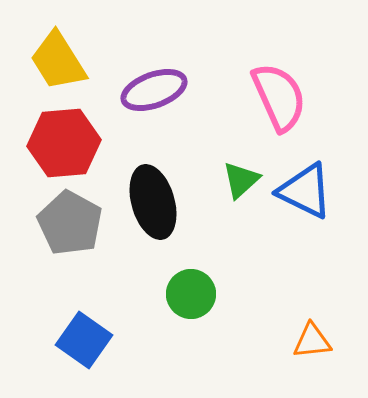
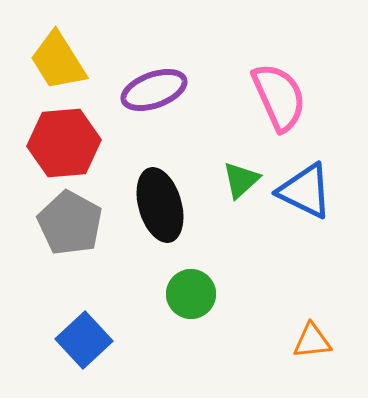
black ellipse: moved 7 px right, 3 px down
blue square: rotated 12 degrees clockwise
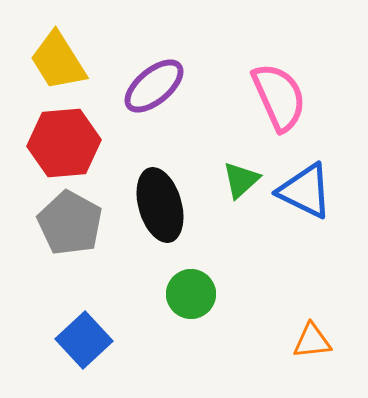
purple ellipse: moved 4 px up; rotated 20 degrees counterclockwise
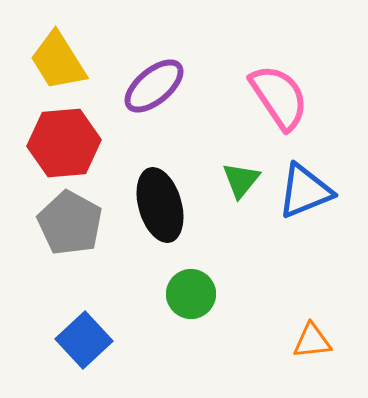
pink semicircle: rotated 10 degrees counterclockwise
green triangle: rotated 9 degrees counterclockwise
blue triangle: rotated 48 degrees counterclockwise
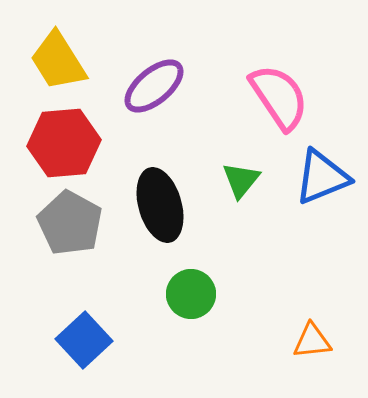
blue triangle: moved 17 px right, 14 px up
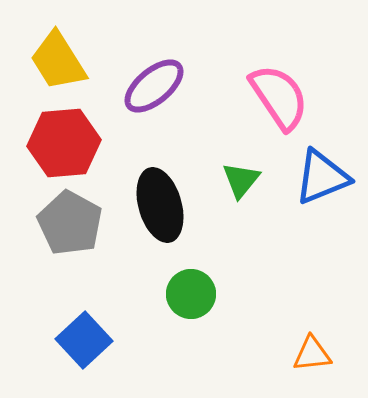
orange triangle: moved 13 px down
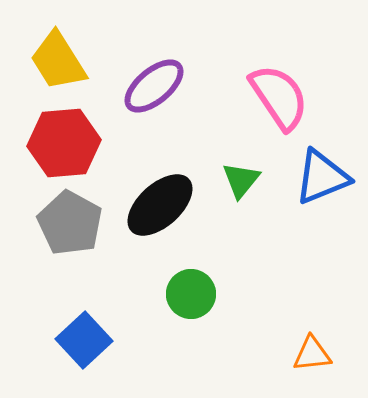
black ellipse: rotated 64 degrees clockwise
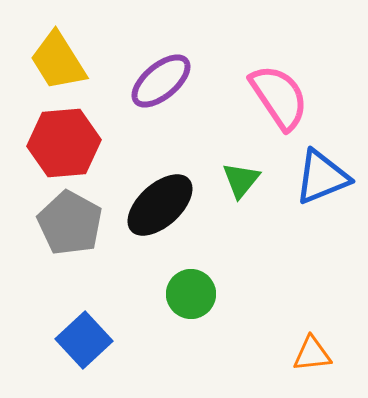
purple ellipse: moved 7 px right, 5 px up
